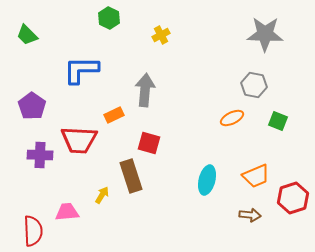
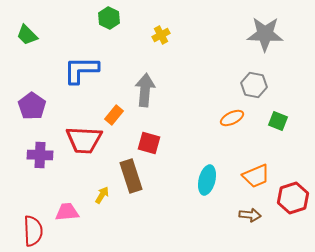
orange rectangle: rotated 24 degrees counterclockwise
red trapezoid: moved 5 px right
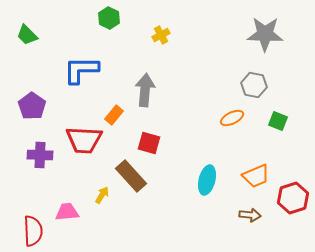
brown rectangle: rotated 24 degrees counterclockwise
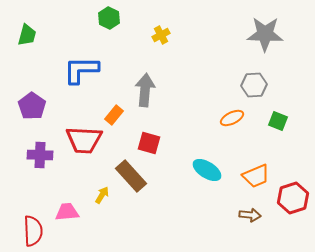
green trapezoid: rotated 120 degrees counterclockwise
gray hexagon: rotated 15 degrees counterclockwise
cyan ellipse: moved 10 px up; rotated 72 degrees counterclockwise
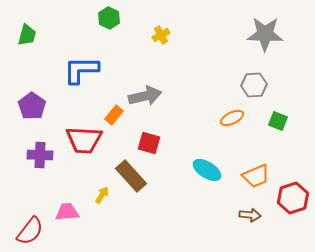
gray arrow: moved 6 px down; rotated 72 degrees clockwise
red semicircle: moved 3 px left; rotated 40 degrees clockwise
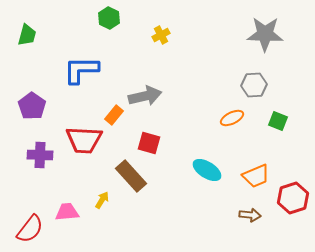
yellow arrow: moved 5 px down
red semicircle: moved 2 px up
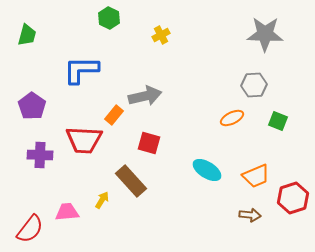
brown rectangle: moved 5 px down
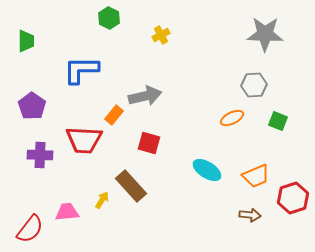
green trapezoid: moved 1 px left, 6 px down; rotated 15 degrees counterclockwise
brown rectangle: moved 5 px down
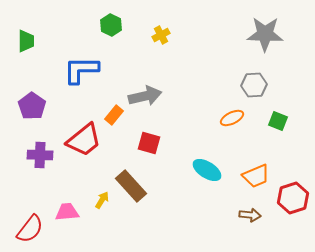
green hexagon: moved 2 px right, 7 px down
red trapezoid: rotated 42 degrees counterclockwise
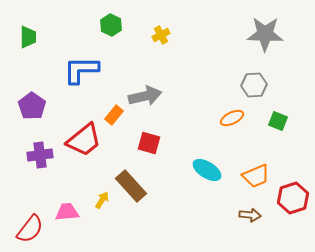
green trapezoid: moved 2 px right, 4 px up
purple cross: rotated 10 degrees counterclockwise
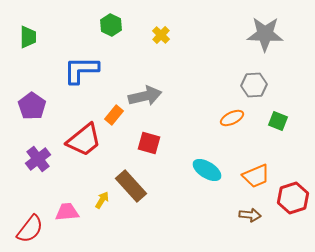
yellow cross: rotated 18 degrees counterclockwise
purple cross: moved 2 px left, 4 px down; rotated 30 degrees counterclockwise
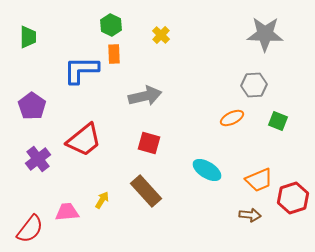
orange rectangle: moved 61 px up; rotated 42 degrees counterclockwise
orange trapezoid: moved 3 px right, 4 px down
brown rectangle: moved 15 px right, 5 px down
